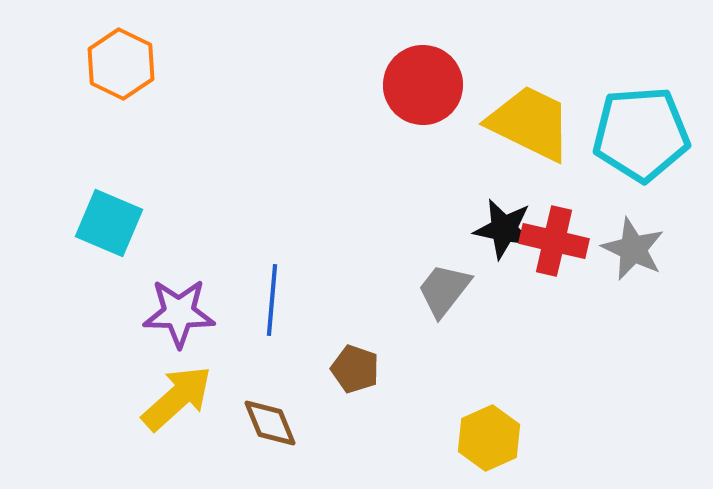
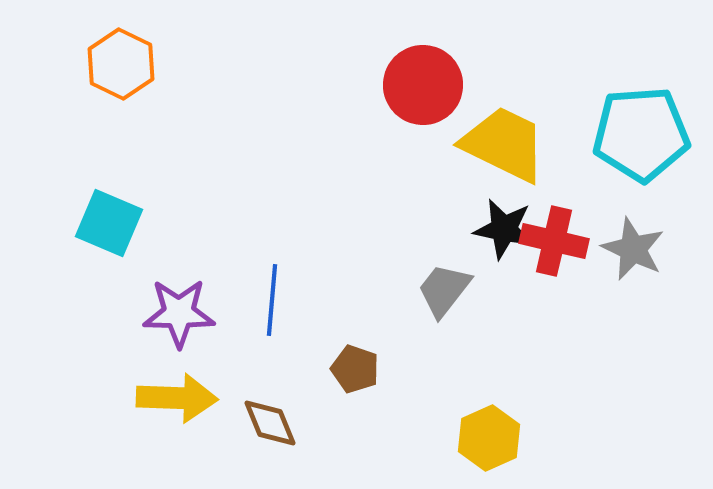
yellow trapezoid: moved 26 px left, 21 px down
yellow arrow: rotated 44 degrees clockwise
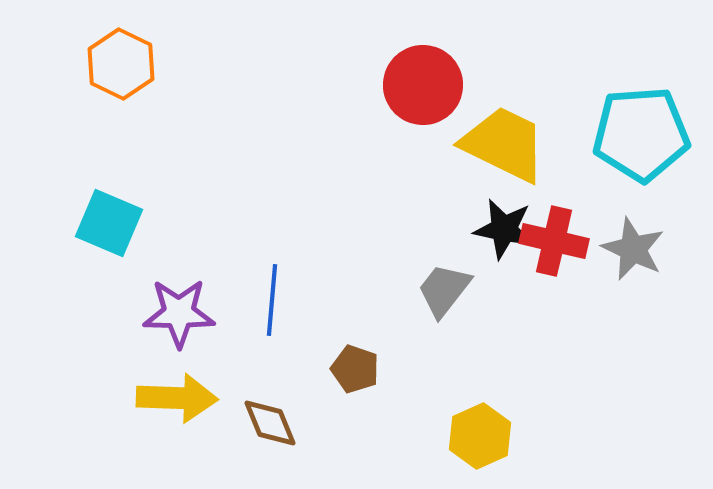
yellow hexagon: moved 9 px left, 2 px up
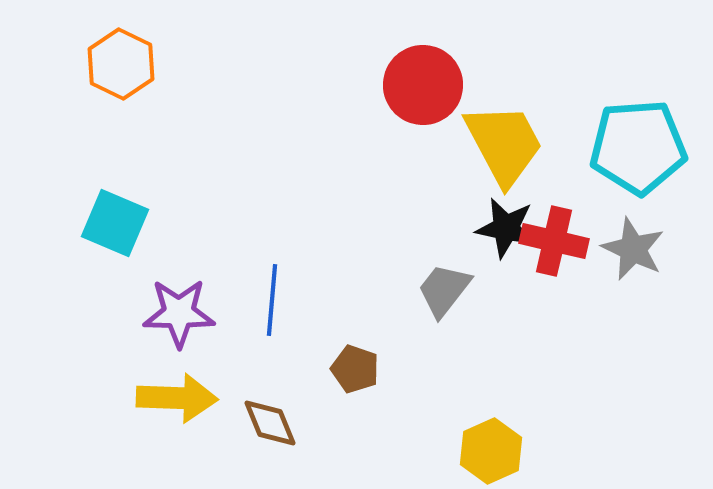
cyan pentagon: moved 3 px left, 13 px down
yellow trapezoid: rotated 36 degrees clockwise
cyan square: moved 6 px right
black star: moved 2 px right, 1 px up
yellow hexagon: moved 11 px right, 15 px down
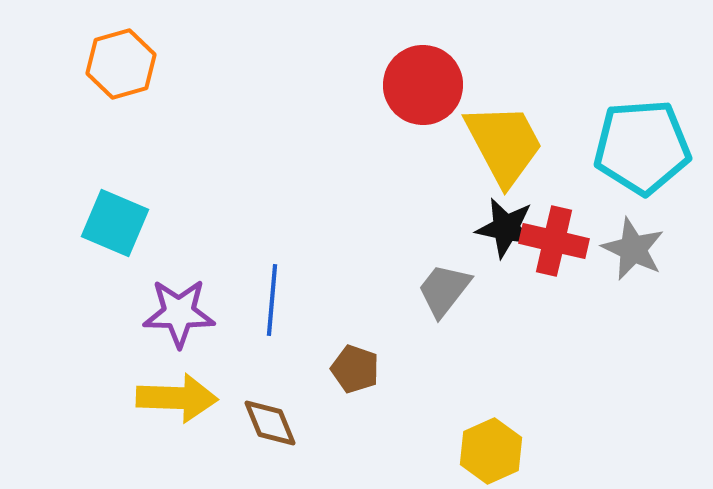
orange hexagon: rotated 18 degrees clockwise
cyan pentagon: moved 4 px right
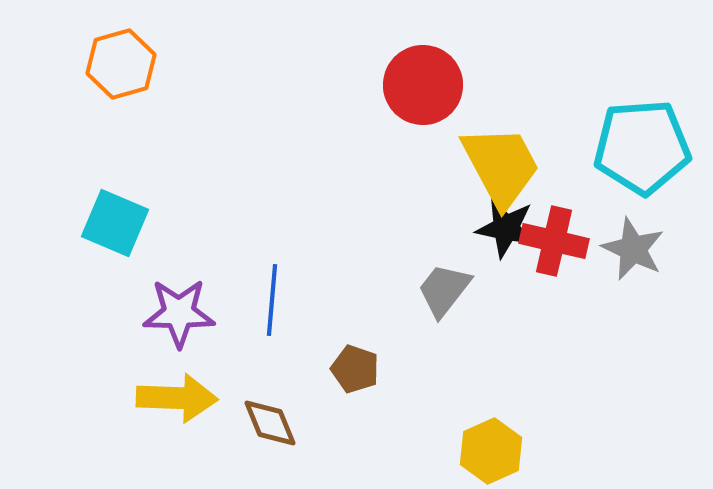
yellow trapezoid: moved 3 px left, 22 px down
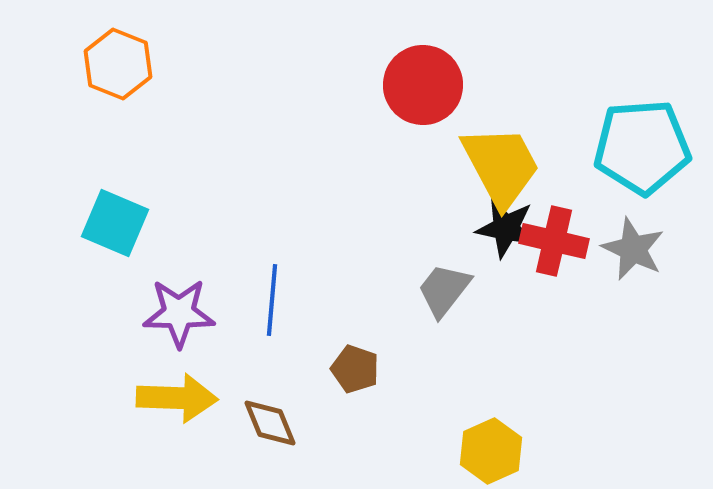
orange hexagon: moved 3 px left; rotated 22 degrees counterclockwise
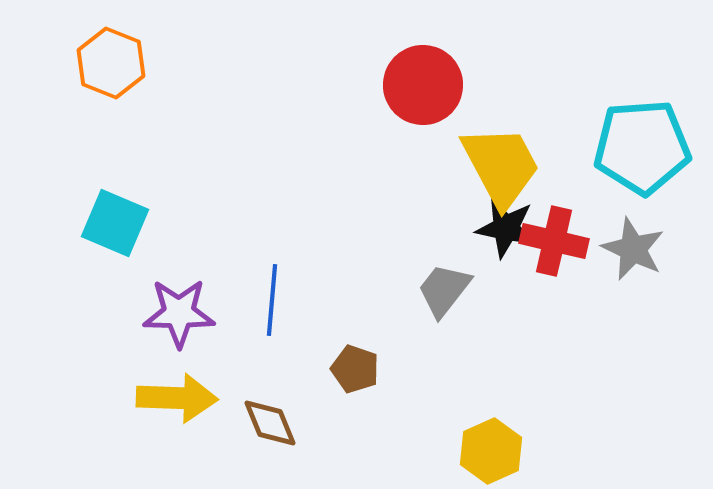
orange hexagon: moved 7 px left, 1 px up
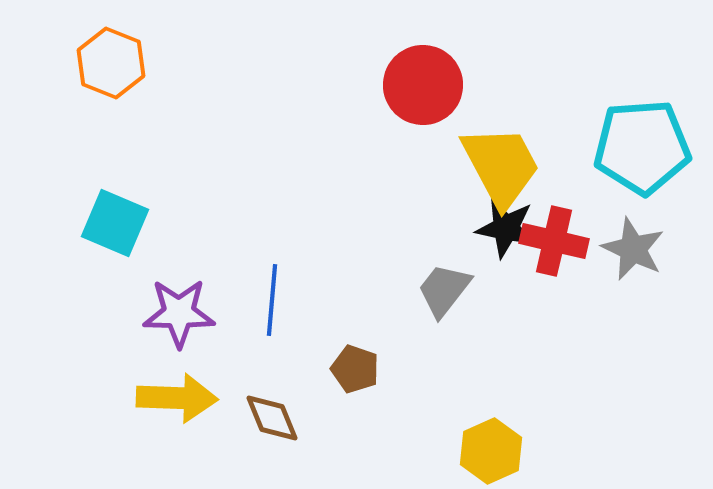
brown diamond: moved 2 px right, 5 px up
